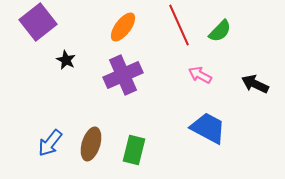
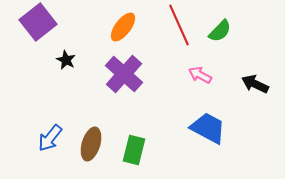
purple cross: moved 1 px right, 1 px up; rotated 24 degrees counterclockwise
blue arrow: moved 5 px up
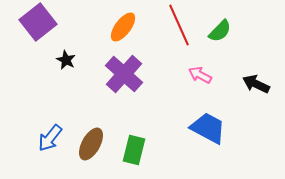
black arrow: moved 1 px right
brown ellipse: rotated 12 degrees clockwise
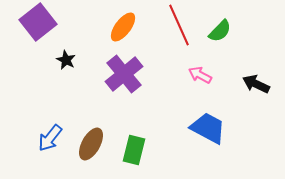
purple cross: rotated 9 degrees clockwise
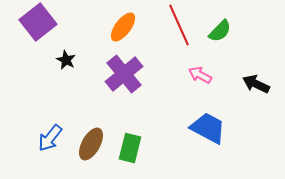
green rectangle: moved 4 px left, 2 px up
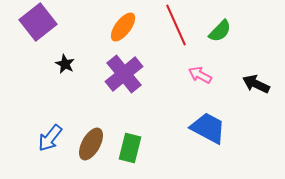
red line: moved 3 px left
black star: moved 1 px left, 4 px down
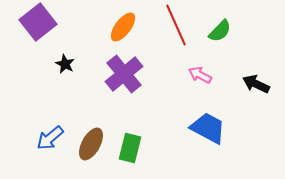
blue arrow: rotated 12 degrees clockwise
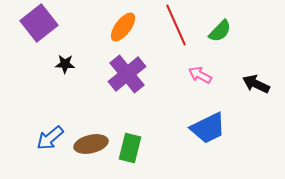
purple square: moved 1 px right, 1 px down
black star: rotated 24 degrees counterclockwise
purple cross: moved 3 px right
blue trapezoid: rotated 126 degrees clockwise
brown ellipse: rotated 48 degrees clockwise
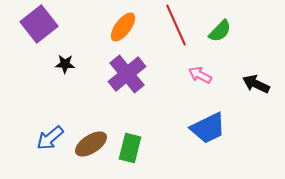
purple square: moved 1 px down
brown ellipse: rotated 20 degrees counterclockwise
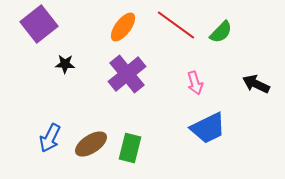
red line: rotated 30 degrees counterclockwise
green semicircle: moved 1 px right, 1 px down
pink arrow: moved 5 px left, 8 px down; rotated 135 degrees counterclockwise
blue arrow: rotated 24 degrees counterclockwise
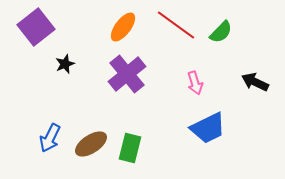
purple square: moved 3 px left, 3 px down
black star: rotated 24 degrees counterclockwise
black arrow: moved 1 px left, 2 px up
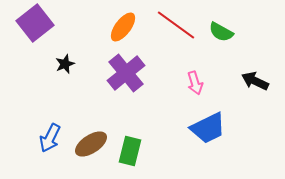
purple square: moved 1 px left, 4 px up
green semicircle: rotated 75 degrees clockwise
purple cross: moved 1 px left, 1 px up
black arrow: moved 1 px up
green rectangle: moved 3 px down
